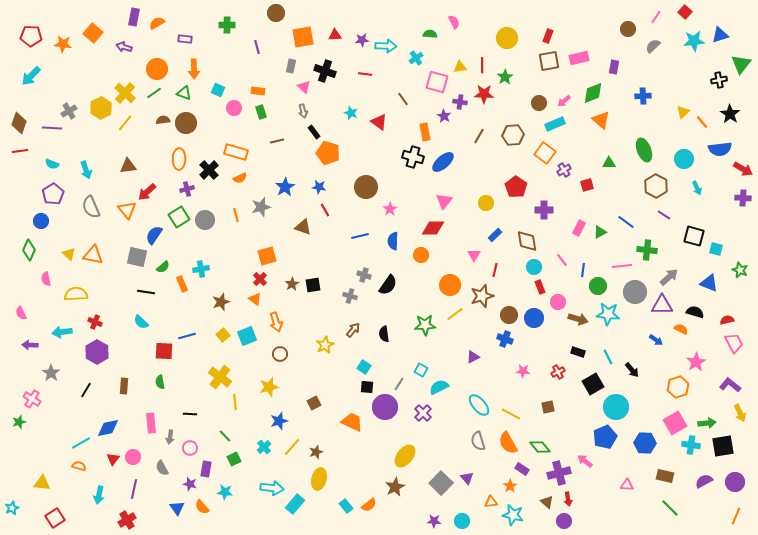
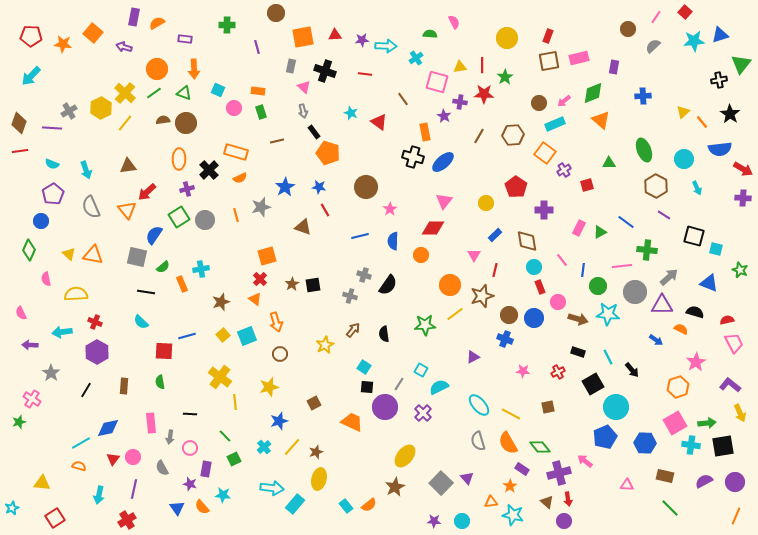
cyan star at (225, 492): moved 2 px left, 3 px down
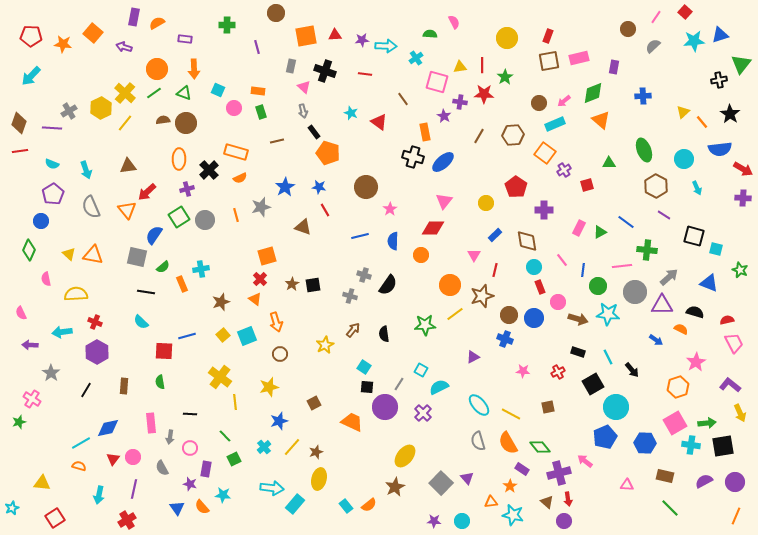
orange square at (303, 37): moved 3 px right, 1 px up
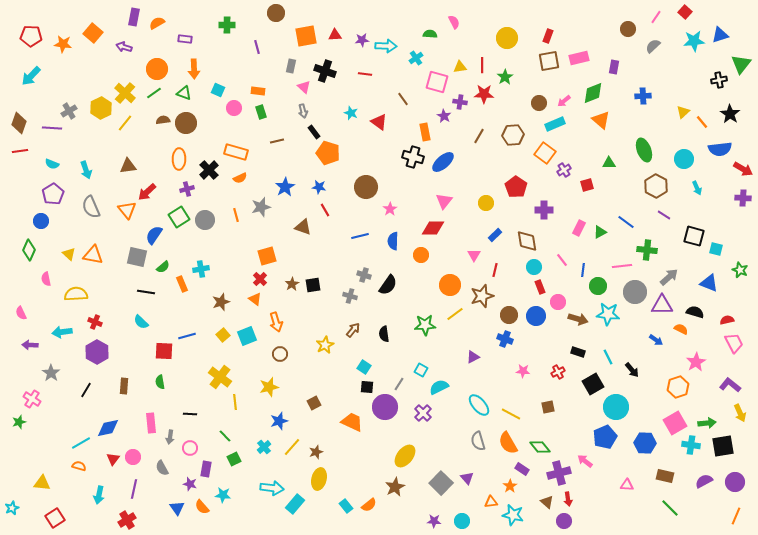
blue circle at (534, 318): moved 2 px right, 2 px up
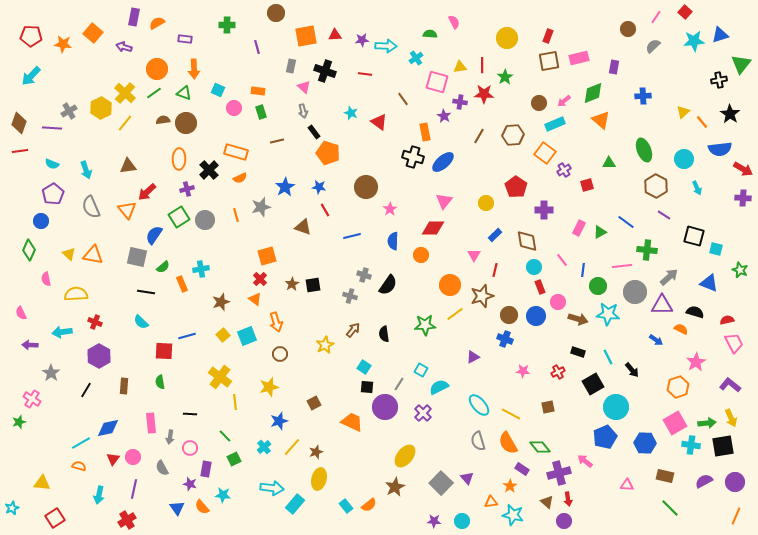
blue line at (360, 236): moved 8 px left
purple hexagon at (97, 352): moved 2 px right, 4 px down
yellow arrow at (740, 413): moved 9 px left, 5 px down
